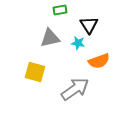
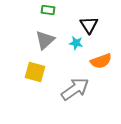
green rectangle: moved 12 px left; rotated 16 degrees clockwise
gray triangle: moved 5 px left, 2 px down; rotated 30 degrees counterclockwise
cyan star: moved 2 px left
orange semicircle: moved 2 px right
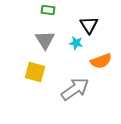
gray triangle: rotated 20 degrees counterclockwise
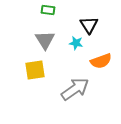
yellow square: moved 2 px up; rotated 25 degrees counterclockwise
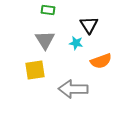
gray arrow: moved 2 px left; rotated 144 degrees counterclockwise
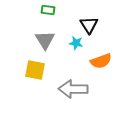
yellow square: rotated 20 degrees clockwise
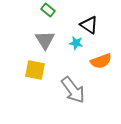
green rectangle: rotated 32 degrees clockwise
black triangle: rotated 24 degrees counterclockwise
gray arrow: moved 1 px down; rotated 128 degrees counterclockwise
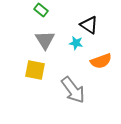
green rectangle: moved 7 px left
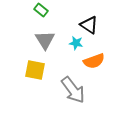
orange semicircle: moved 7 px left
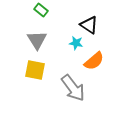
gray triangle: moved 8 px left
orange semicircle: rotated 20 degrees counterclockwise
gray arrow: moved 2 px up
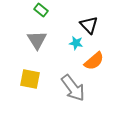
black triangle: rotated 12 degrees clockwise
yellow square: moved 5 px left, 9 px down
